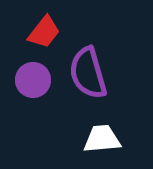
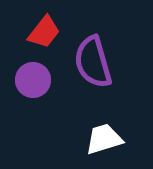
purple semicircle: moved 5 px right, 11 px up
white trapezoid: moved 2 px right; rotated 12 degrees counterclockwise
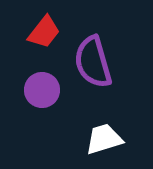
purple circle: moved 9 px right, 10 px down
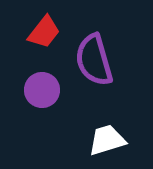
purple semicircle: moved 1 px right, 2 px up
white trapezoid: moved 3 px right, 1 px down
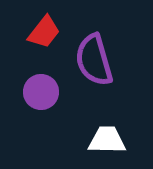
purple circle: moved 1 px left, 2 px down
white trapezoid: rotated 18 degrees clockwise
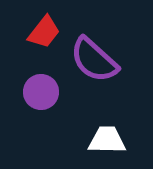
purple semicircle: rotated 32 degrees counterclockwise
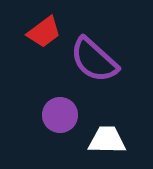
red trapezoid: rotated 15 degrees clockwise
purple circle: moved 19 px right, 23 px down
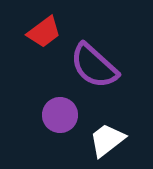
purple semicircle: moved 6 px down
white trapezoid: rotated 39 degrees counterclockwise
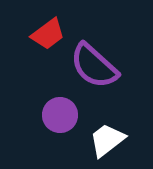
red trapezoid: moved 4 px right, 2 px down
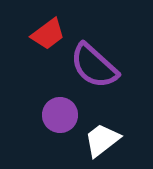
white trapezoid: moved 5 px left
